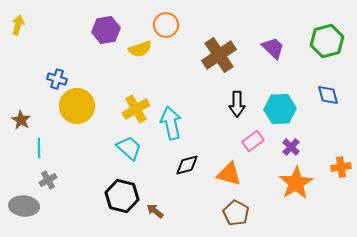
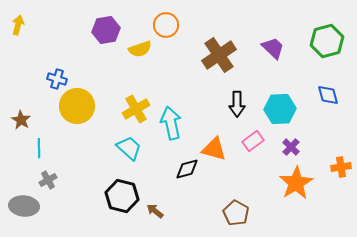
black diamond: moved 4 px down
orange triangle: moved 15 px left, 25 px up
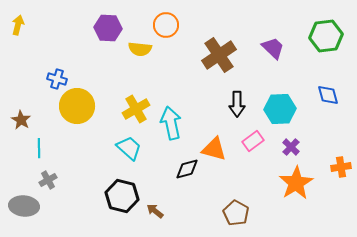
purple hexagon: moved 2 px right, 2 px up; rotated 12 degrees clockwise
green hexagon: moved 1 px left, 5 px up; rotated 8 degrees clockwise
yellow semicircle: rotated 25 degrees clockwise
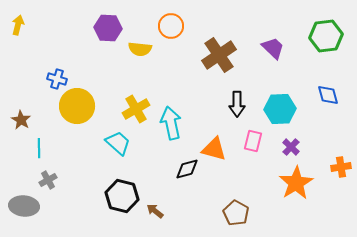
orange circle: moved 5 px right, 1 px down
pink rectangle: rotated 40 degrees counterclockwise
cyan trapezoid: moved 11 px left, 5 px up
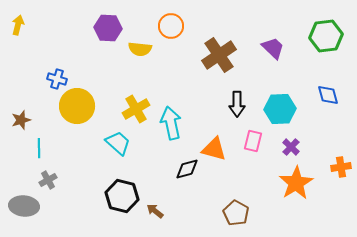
brown star: rotated 24 degrees clockwise
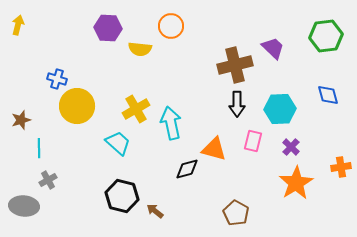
brown cross: moved 16 px right, 10 px down; rotated 20 degrees clockwise
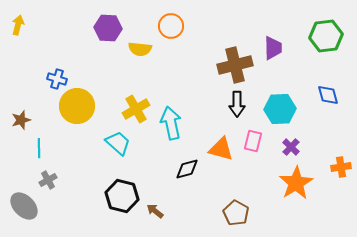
purple trapezoid: rotated 45 degrees clockwise
orange triangle: moved 7 px right
gray ellipse: rotated 40 degrees clockwise
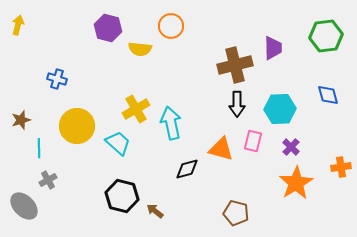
purple hexagon: rotated 12 degrees clockwise
yellow circle: moved 20 px down
brown pentagon: rotated 15 degrees counterclockwise
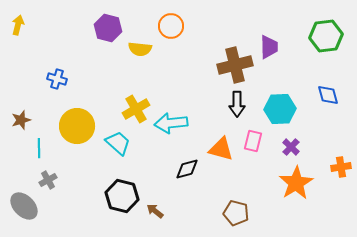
purple trapezoid: moved 4 px left, 1 px up
cyan arrow: rotated 84 degrees counterclockwise
